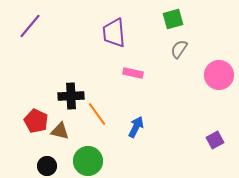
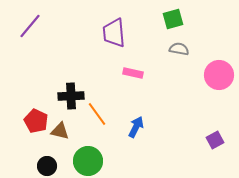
gray semicircle: rotated 66 degrees clockwise
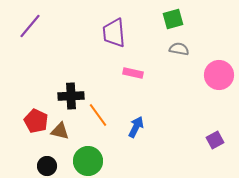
orange line: moved 1 px right, 1 px down
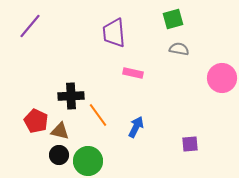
pink circle: moved 3 px right, 3 px down
purple square: moved 25 px left, 4 px down; rotated 24 degrees clockwise
black circle: moved 12 px right, 11 px up
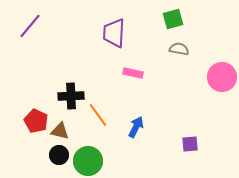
purple trapezoid: rotated 8 degrees clockwise
pink circle: moved 1 px up
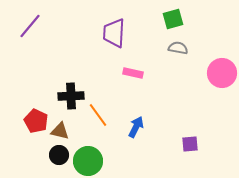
gray semicircle: moved 1 px left, 1 px up
pink circle: moved 4 px up
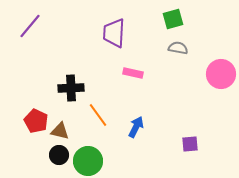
pink circle: moved 1 px left, 1 px down
black cross: moved 8 px up
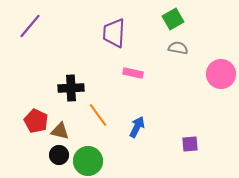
green square: rotated 15 degrees counterclockwise
blue arrow: moved 1 px right
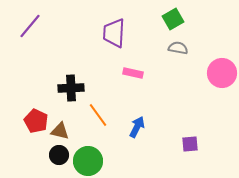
pink circle: moved 1 px right, 1 px up
